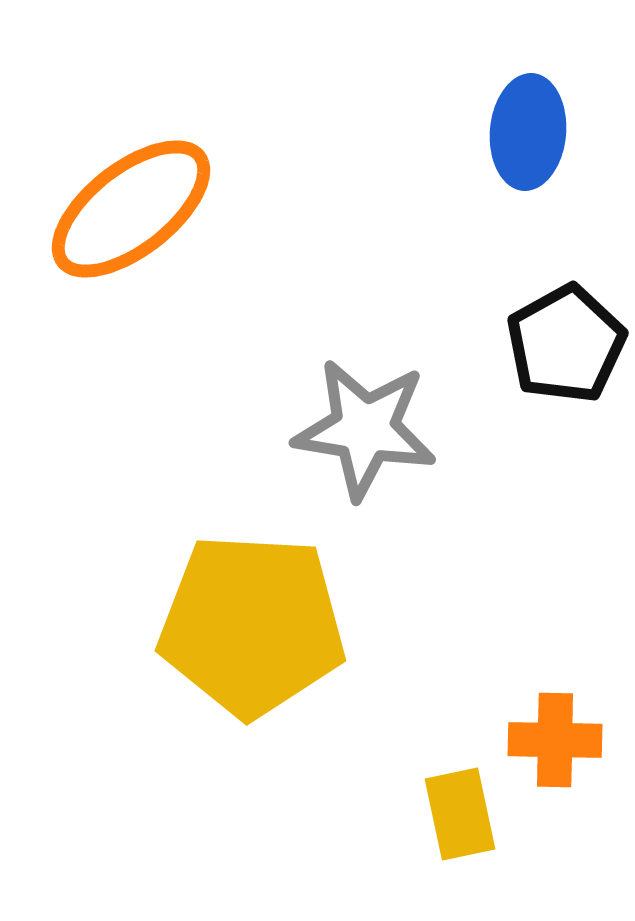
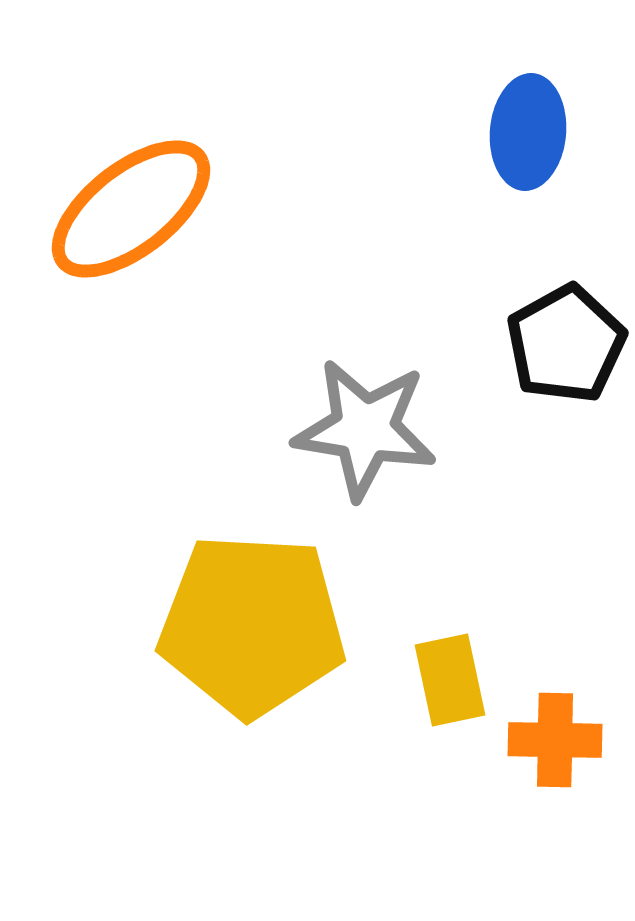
yellow rectangle: moved 10 px left, 134 px up
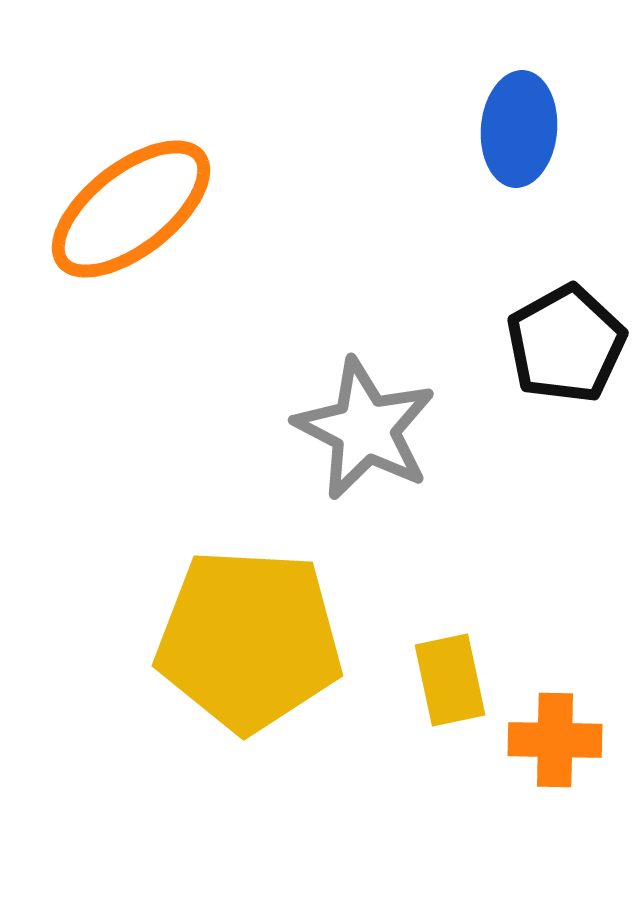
blue ellipse: moved 9 px left, 3 px up
gray star: rotated 18 degrees clockwise
yellow pentagon: moved 3 px left, 15 px down
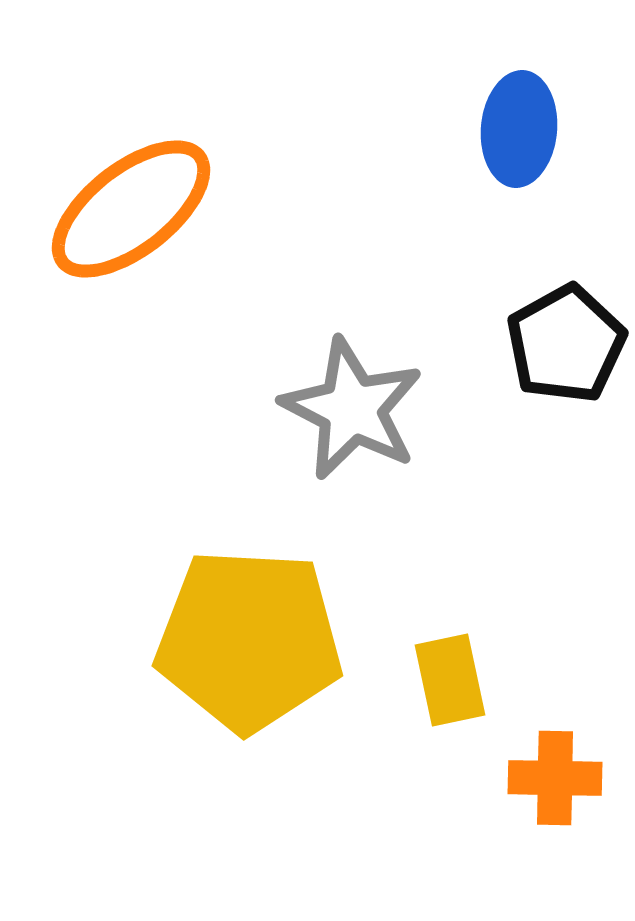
gray star: moved 13 px left, 20 px up
orange cross: moved 38 px down
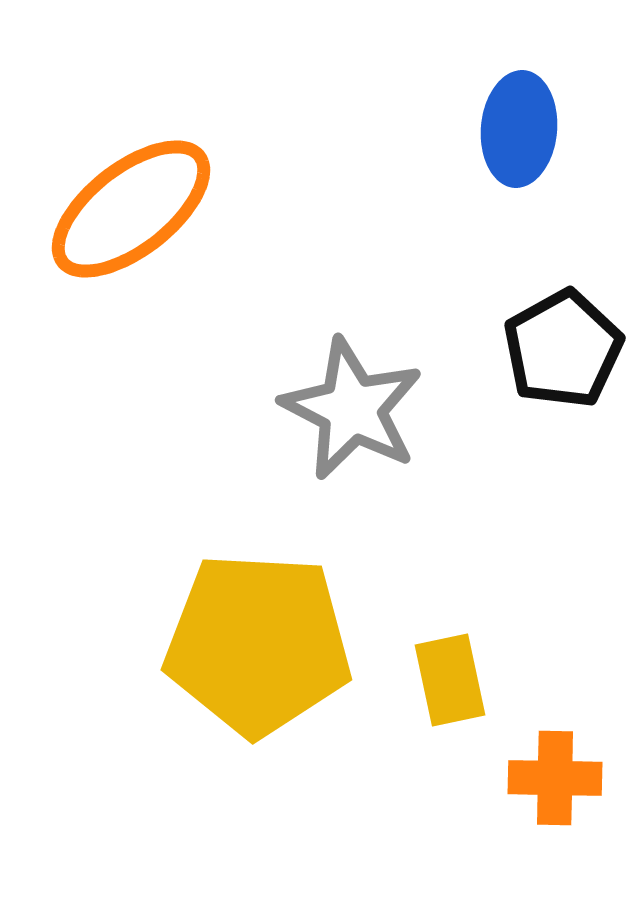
black pentagon: moved 3 px left, 5 px down
yellow pentagon: moved 9 px right, 4 px down
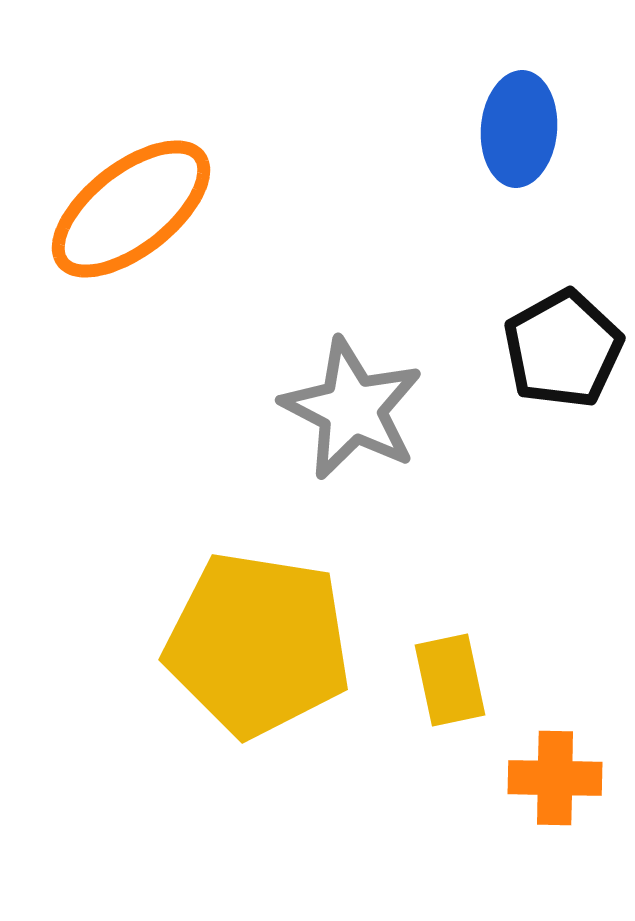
yellow pentagon: rotated 6 degrees clockwise
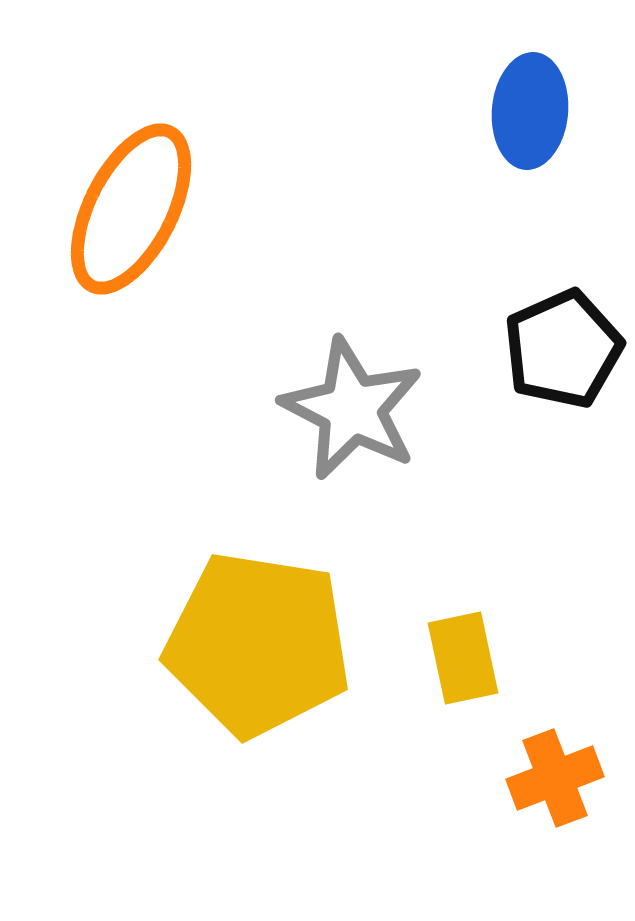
blue ellipse: moved 11 px right, 18 px up
orange ellipse: rotated 25 degrees counterclockwise
black pentagon: rotated 5 degrees clockwise
yellow rectangle: moved 13 px right, 22 px up
orange cross: rotated 22 degrees counterclockwise
